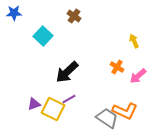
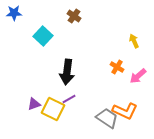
black arrow: rotated 40 degrees counterclockwise
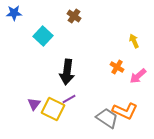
purple triangle: rotated 32 degrees counterclockwise
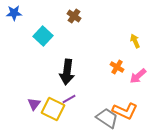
yellow arrow: moved 1 px right
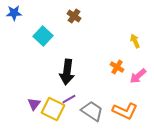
gray trapezoid: moved 15 px left, 7 px up
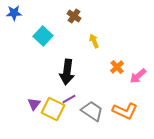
yellow arrow: moved 41 px left
orange cross: rotated 16 degrees clockwise
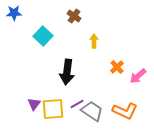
yellow arrow: rotated 24 degrees clockwise
purple line: moved 8 px right, 5 px down
yellow square: rotated 30 degrees counterclockwise
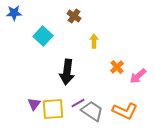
purple line: moved 1 px right, 1 px up
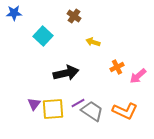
yellow arrow: moved 1 px left, 1 px down; rotated 72 degrees counterclockwise
orange cross: rotated 16 degrees clockwise
black arrow: moved 1 px left, 1 px down; rotated 110 degrees counterclockwise
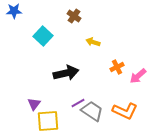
blue star: moved 2 px up
yellow square: moved 5 px left, 12 px down
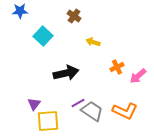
blue star: moved 6 px right
